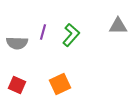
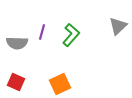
gray triangle: rotated 42 degrees counterclockwise
purple line: moved 1 px left
red square: moved 1 px left, 3 px up
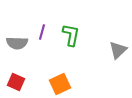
gray triangle: moved 24 px down
green L-shape: rotated 30 degrees counterclockwise
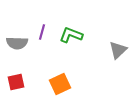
green L-shape: rotated 80 degrees counterclockwise
red square: rotated 36 degrees counterclockwise
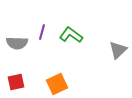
green L-shape: rotated 15 degrees clockwise
orange square: moved 3 px left
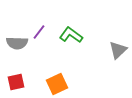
purple line: moved 3 px left; rotated 21 degrees clockwise
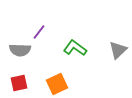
green L-shape: moved 4 px right, 13 px down
gray semicircle: moved 3 px right, 7 px down
red square: moved 3 px right, 1 px down
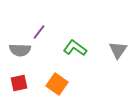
gray triangle: rotated 12 degrees counterclockwise
orange square: rotated 30 degrees counterclockwise
